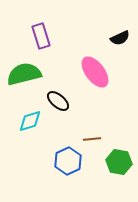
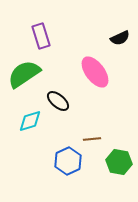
green semicircle: rotated 20 degrees counterclockwise
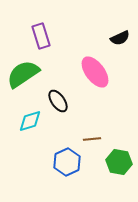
green semicircle: moved 1 px left
black ellipse: rotated 15 degrees clockwise
blue hexagon: moved 1 px left, 1 px down
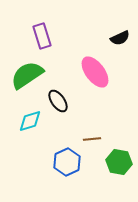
purple rectangle: moved 1 px right
green semicircle: moved 4 px right, 1 px down
